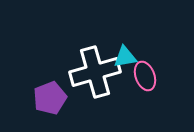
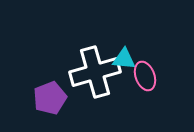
cyan triangle: moved 1 px left, 2 px down; rotated 15 degrees clockwise
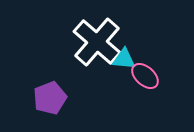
white cross: moved 2 px right, 30 px up; rotated 33 degrees counterclockwise
pink ellipse: rotated 28 degrees counterclockwise
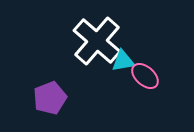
white cross: moved 1 px up
cyan triangle: moved 1 px left, 2 px down; rotated 15 degrees counterclockwise
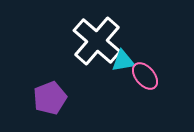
pink ellipse: rotated 8 degrees clockwise
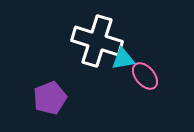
white cross: rotated 24 degrees counterclockwise
cyan triangle: moved 2 px up
